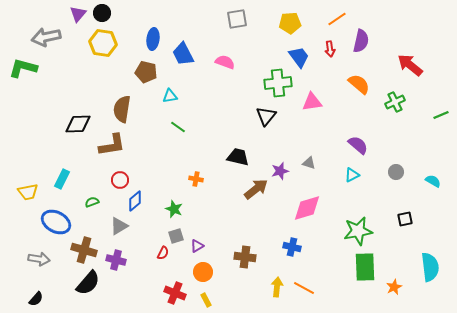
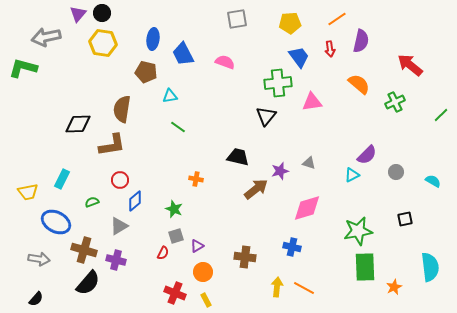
green line at (441, 115): rotated 21 degrees counterclockwise
purple semicircle at (358, 145): moved 9 px right, 10 px down; rotated 95 degrees clockwise
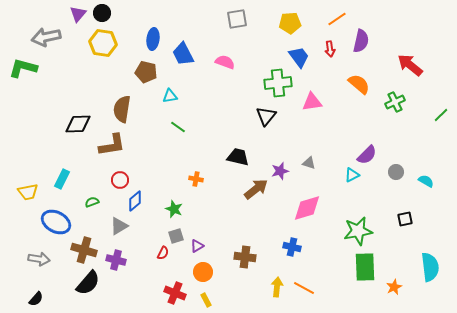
cyan semicircle at (433, 181): moved 7 px left
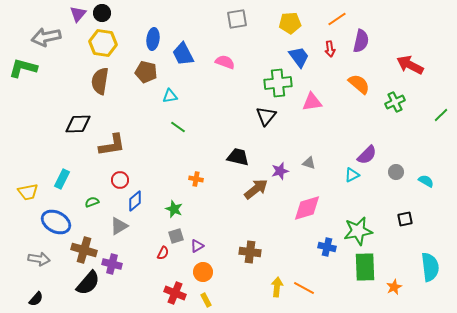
red arrow at (410, 65): rotated 12 degrees counterclockwise
brown semicircle at (122, 109): moved 22 px left, 28 px up
blue cross at (292, 247): moved 35 px right
brown cross at (245, 257): moved 5 px right, 5 px up
purple cross at (116, 260): moved 4 px left, 4 px down
